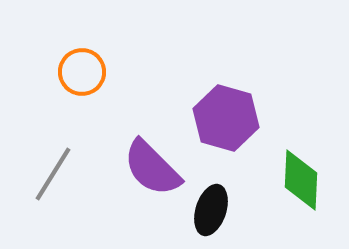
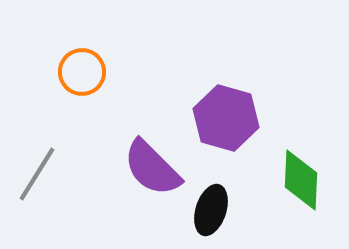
gray line: moved 16 px left
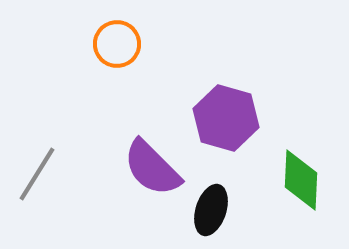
orange circle: moved 35 px right, 28 px up
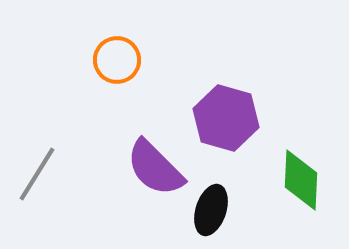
orange circle: moved 16 px down
purple semicircle: moved 3 px right
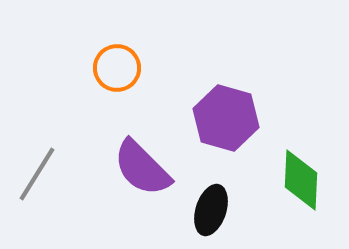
orange circle: moved 8 px down
purple semicircle: moved 13 px left
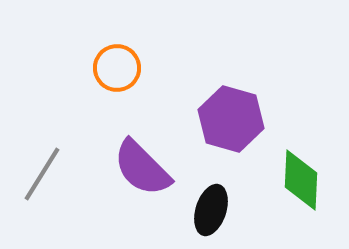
purple hexagon: moved 5 px right, 1 px down
gray line: moved 5 px right
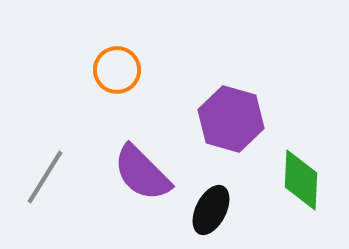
orange circle: moved 2 px down
purple semicircle: moved 5 px down
gray line: moved 3 px right, 3 px down
black ellipse: rotated 9 degrees clockwise
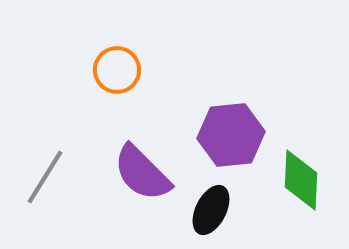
purple hexagon: moved 16 px down; rotated 22 degrees counterclockwise
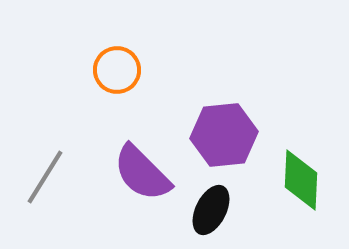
purple hexagon: moved 7 px left
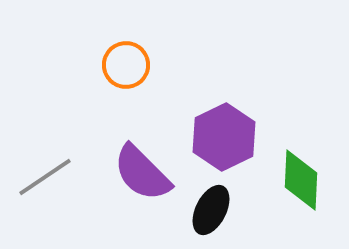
orange circle: moved 9 px right, 5 px up
purple hexagon: moved 2 px down; rotated 20 degrees counterclockwise
gray line: rotated 24 degrees clockwise
